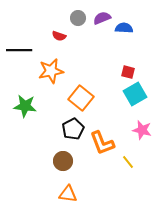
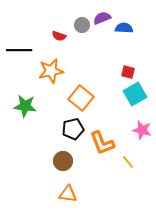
gray circle: moved 4 px right, 7 px down
black pentagon: rotated 15 degrees clockwise
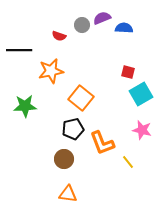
cyan square: moved 6 px right
green star: rotated 10 degrees counterclockwise
brown circle: moved 1 px right, 2 px up
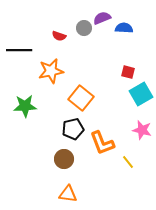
gray circle: moved 2 px right, 3 px down
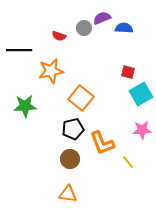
pink star: rotated 18 degrees counterclockwise
brown circle: moved 6 px right
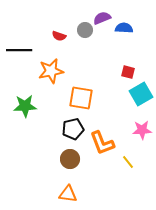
gray circle: moved 1 px right, 2 px down
orange square: rotated 30 degrees counterclockwise
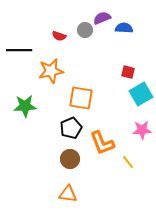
black pentagon: moved 2 px left, 1 px up; rotated 10 degrees counterclockwise
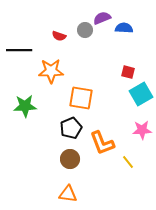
orange star: rotated 10 degrees clockwise
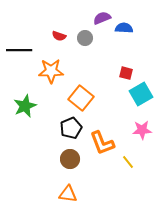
gray circle: moved 8 px down
red square: moved 2 px left, 1 px down
orange square: rotated 30 degrees clockwise
green star: rotated 20 degrees counterclockwise
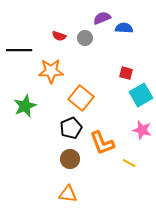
cyan square: moved 1 px down
pink star: rotated 18 degrees clockwise
yellow line: moved 1 px right, 1 px down; rotated 24 degrees counterclockwise
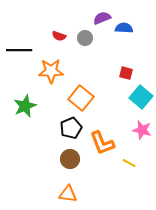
cyan square: moved 2 px down; rotated 20 degrees counterclockwise
